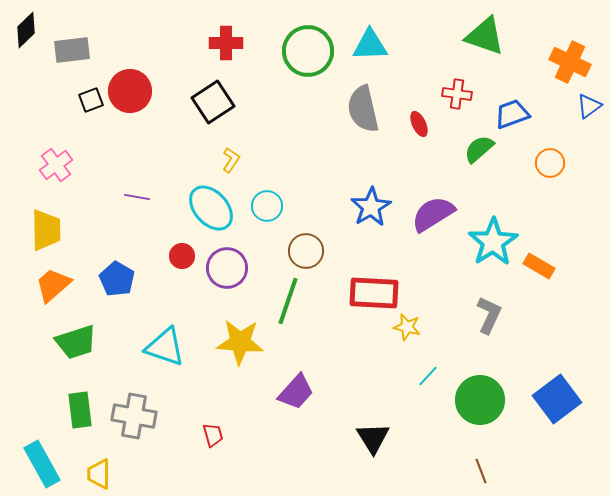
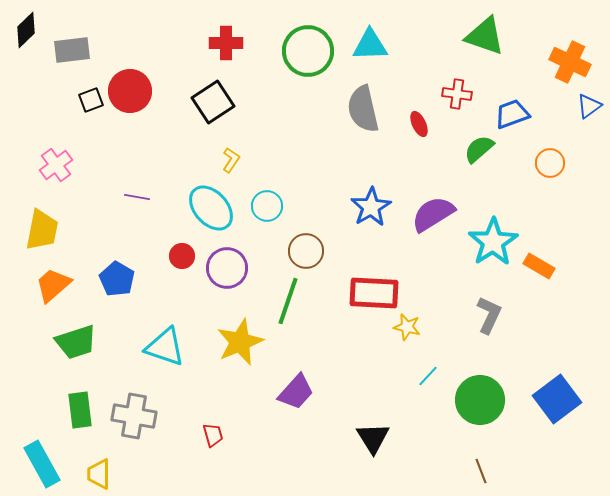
yellow trapezoid at (46, 230): moved 4 px left; rotated 12 degrees clockwise
yellow star at (240, 342): rotated 27 degrees counterclockwise
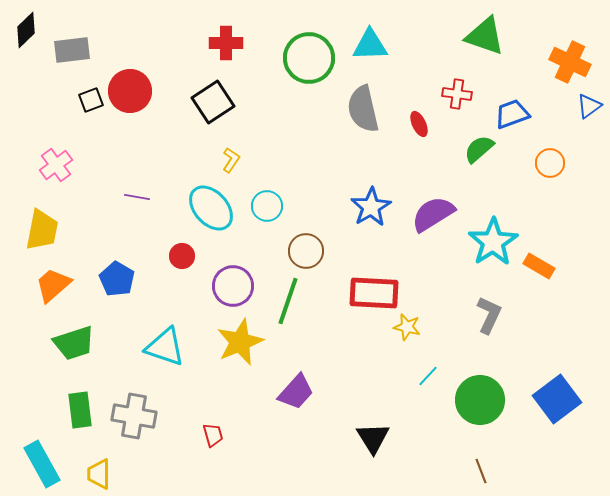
green circle at (308, 51): moved 1 px right, 7 px down
purple circle at (227, 268): moved 6 px right, 18 px down
green trapezoid at (76, 342): moved 2 px left, 1 px down
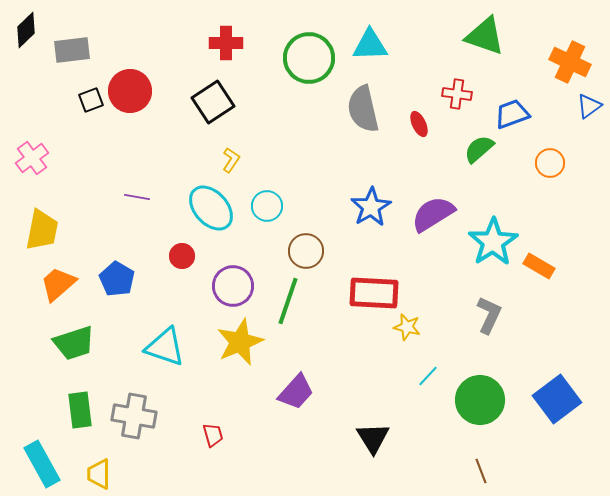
pink cross at (56, 165): moved 24 px left, 7 px up
orange trapezoid at (53, 285): moved 5 px right, 1 px up
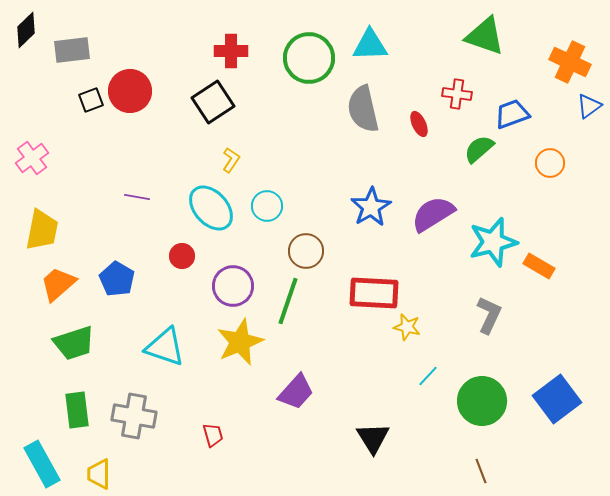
red cross at (226, 43): moved 5 px right, 8 px down
cyan star at (493, 242): rotated 18 degrees clockwise
green circle at (480, 400): moved 2 px right, 1 px down
green rectangle at (80, 410): moved 3 px left
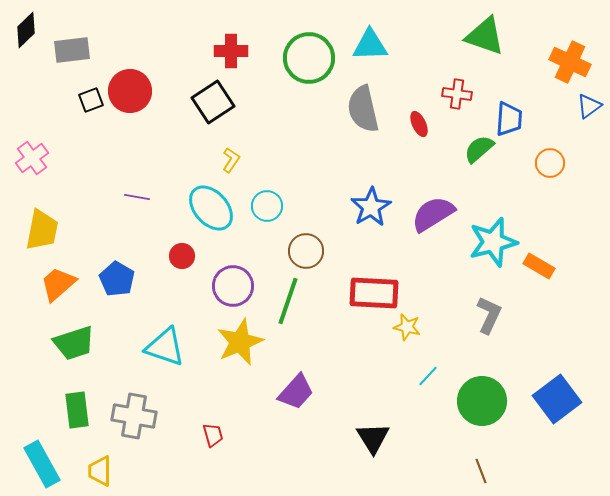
blue trapezoid at (512, 114): moved 3 px left, 5 px down; rotated 114 degrees clockwise
yellow trapezoid at (99, 474): moved 1 px right, 3 px up
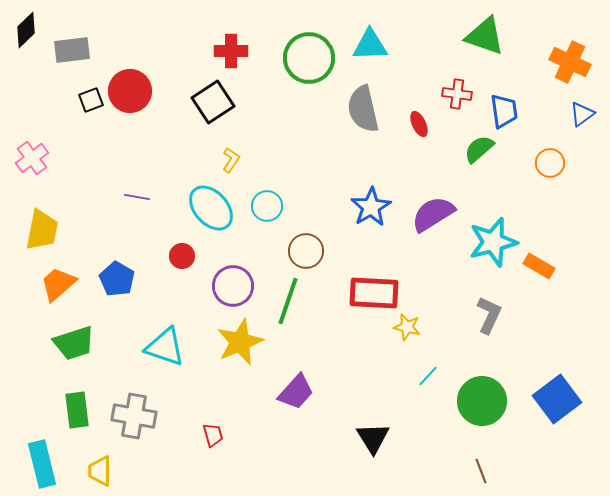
blue triangle at (589, 106): moved 7 px left, 8 px down
blue trapezoid at (509, 119): moved 5 px left, 8 px up; rotated 12 degrees counterclockwise
cyan rectangle at (42, 464): rotated 15 degrees clockwise
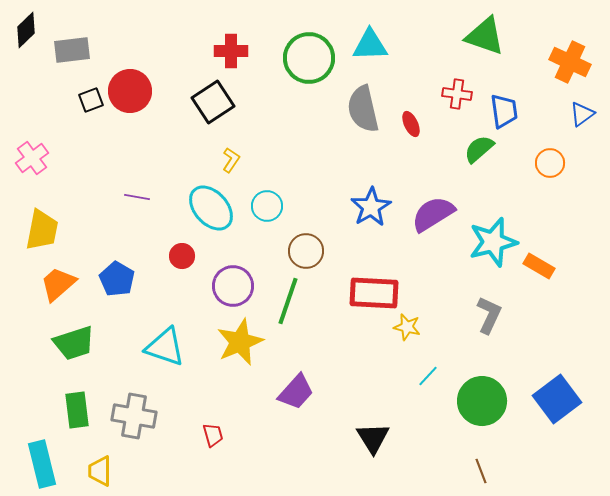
red ellipse at (419, 124): moved 8 px left
